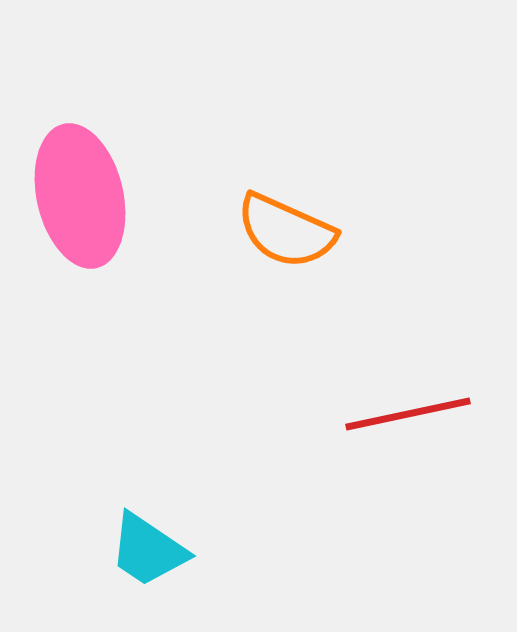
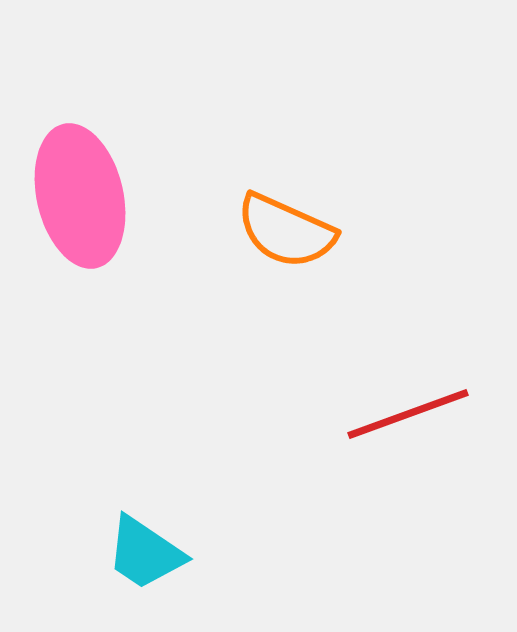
red line: rotated 8 degrees counterclockwise
cyan trapezoid: moved 3 px left, 3 px down
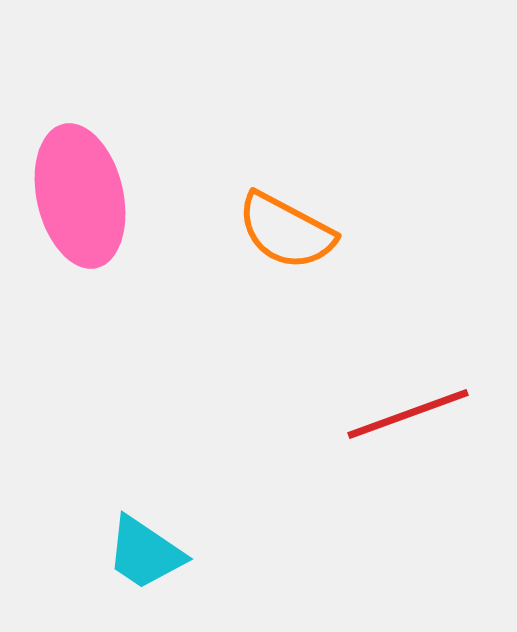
orange semicircle: rotated 4 degrees clockwise
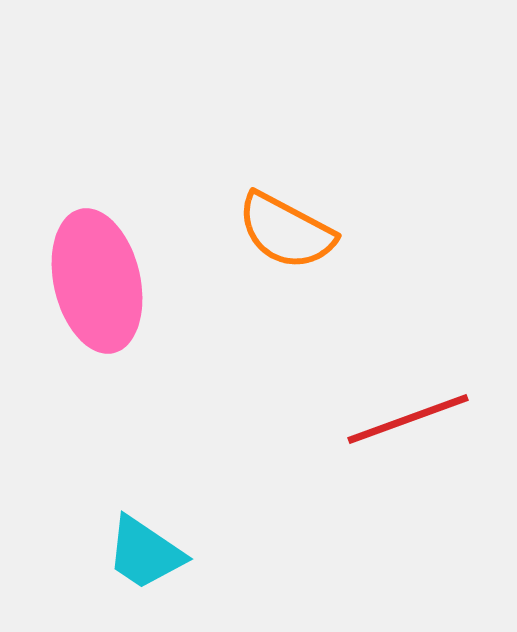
pink ellipse: moved 17 px right, 85 px down
red line: moved 5 px down
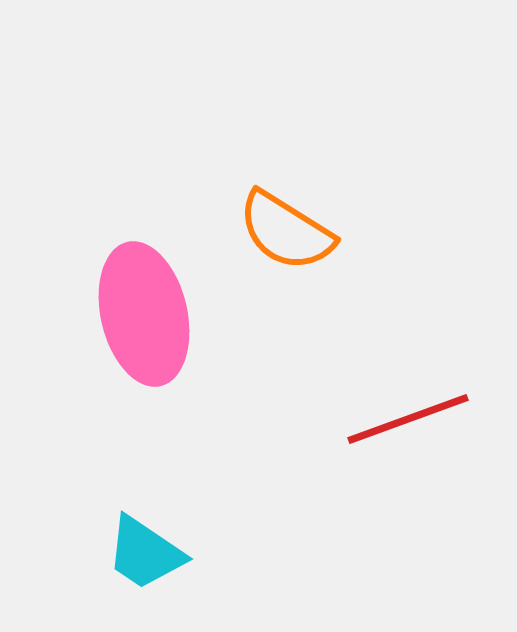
orange semicircle: rotated 4 degrees clockwise
pink ellipse: moved 47 px right, 33 px down
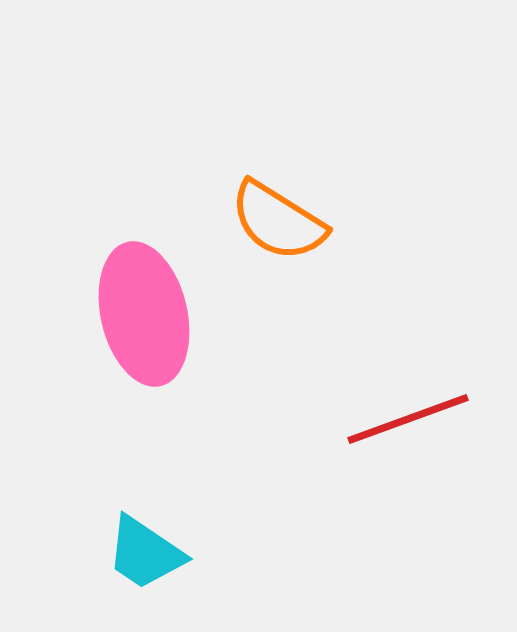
orange semicircle: moved 8 px left, 10 px up
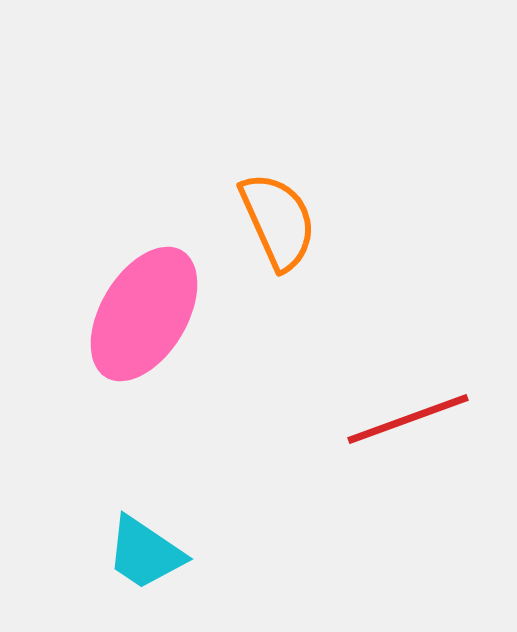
orange semicircle: rotated 146 degrees counterclockwise
pink ellipse: rotated 44 degrees clockwise
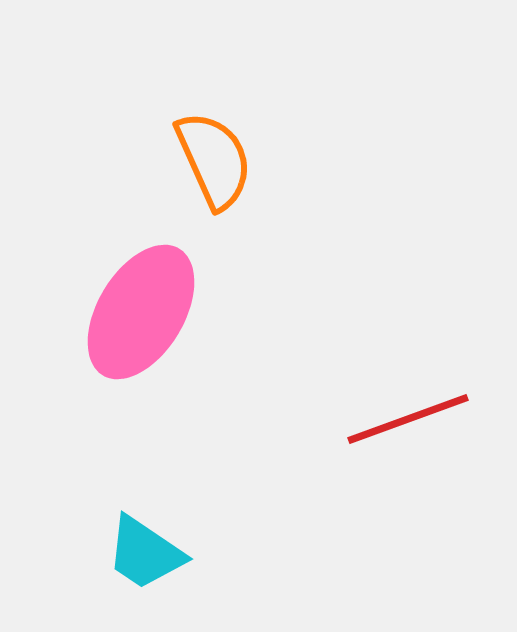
orange semicircle: moved 64 px left, 61 px up
pink ellipse: moved 3 px left, 2 px up
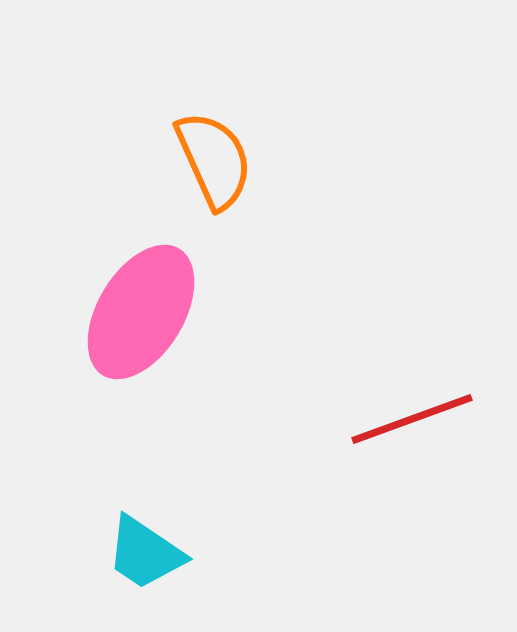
red line: moved 4 px right
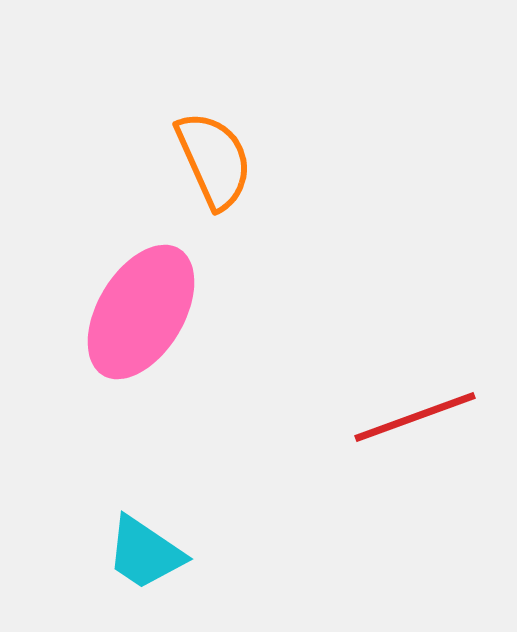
red line: moved 3 px right, 2 px up
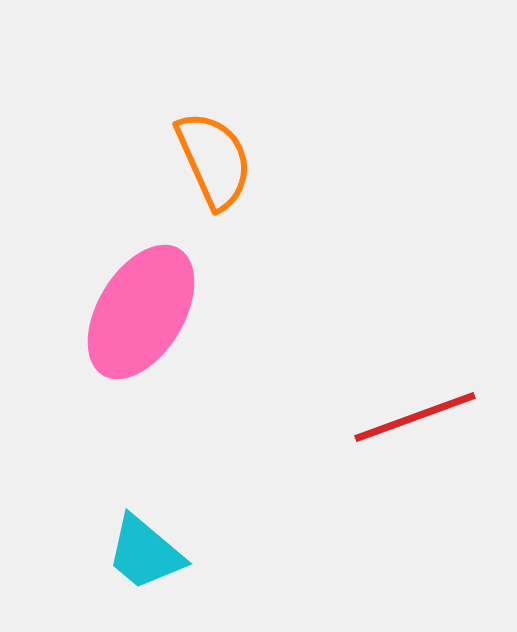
cyan trapezoid: rotated 6 degrees clockwise
